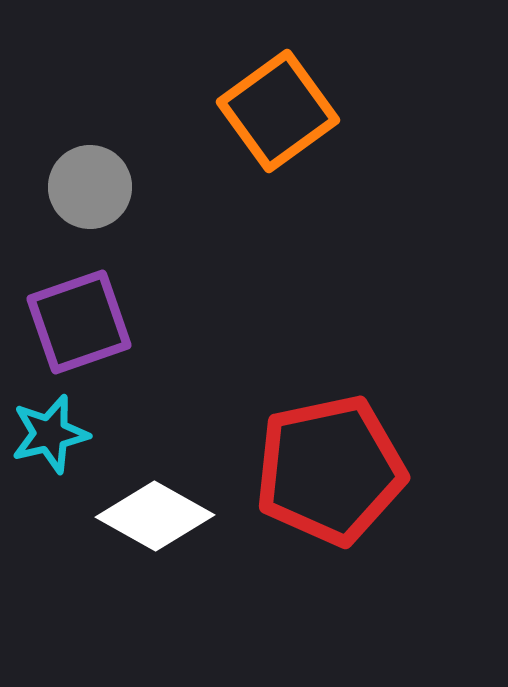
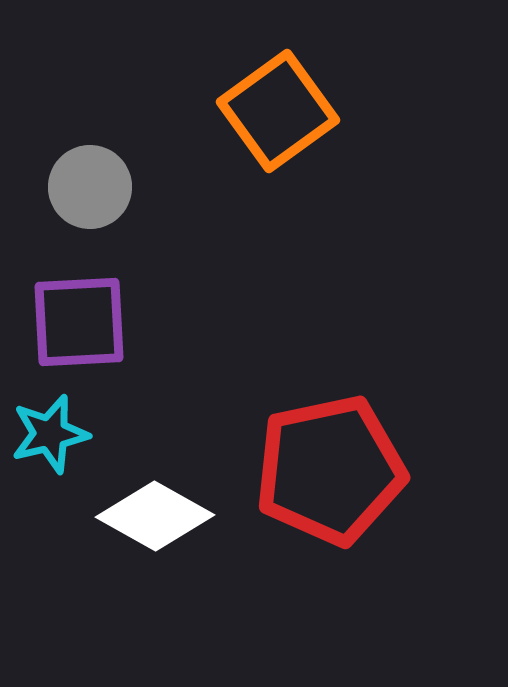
purple square: rotated 16 degrees clockwise
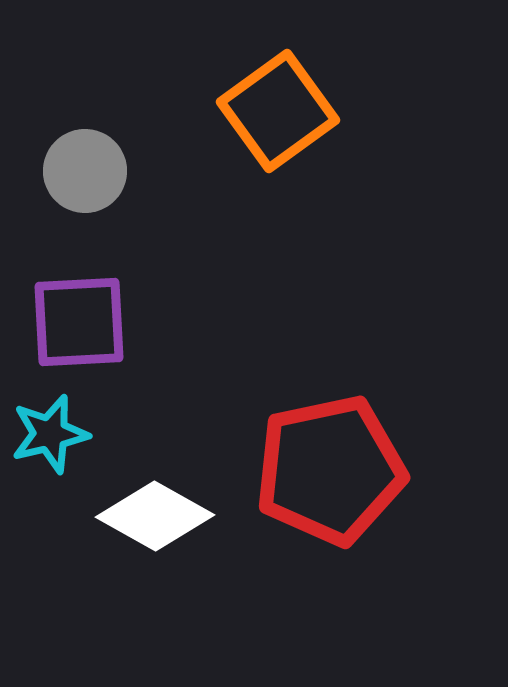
gray circle: moved 5 px left, 16 px up
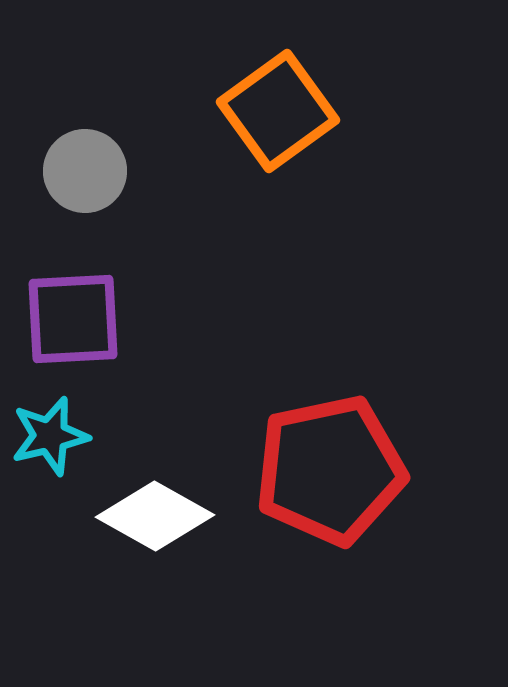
purple square: moved 6 px left, 3 px up
cyan star: moved 2 px down
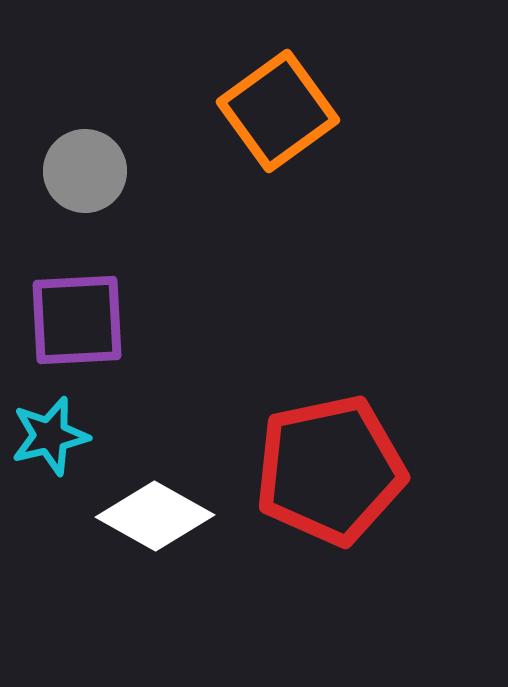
purple square: moved 4 px right, 1 px down
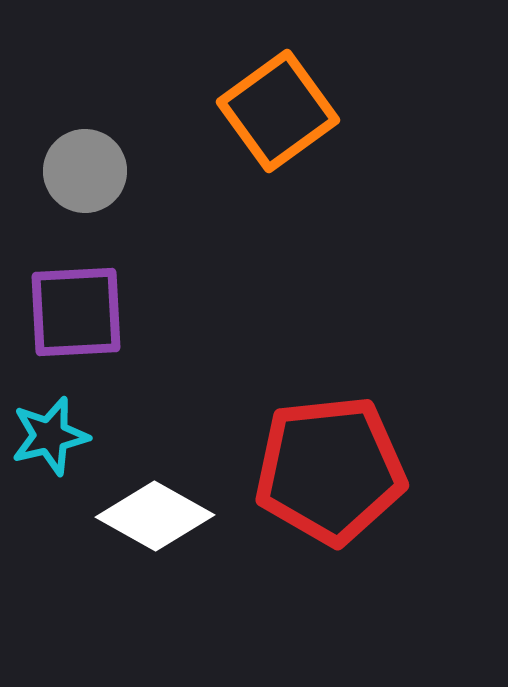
purple square: moved 1 px left, 8 px up
red pentagon: rotated 6 degrees clockwise
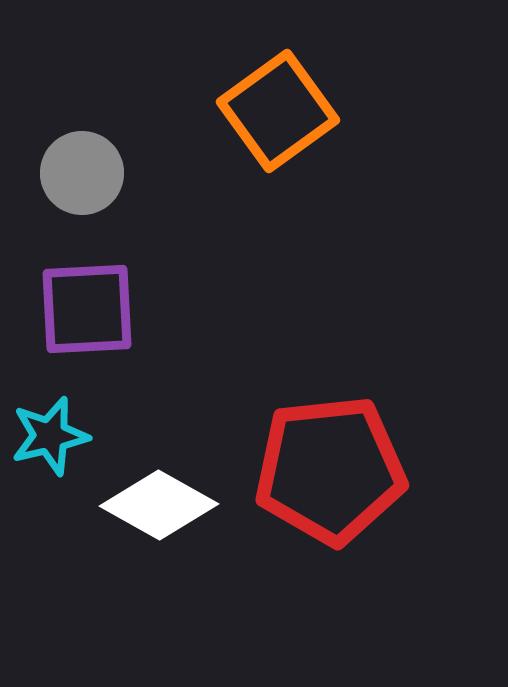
gray circle: moved 3 px left, 2 px down
purple square: moved 11 px right, 3 px up
white diamond: moved 4 px right, 11 px up
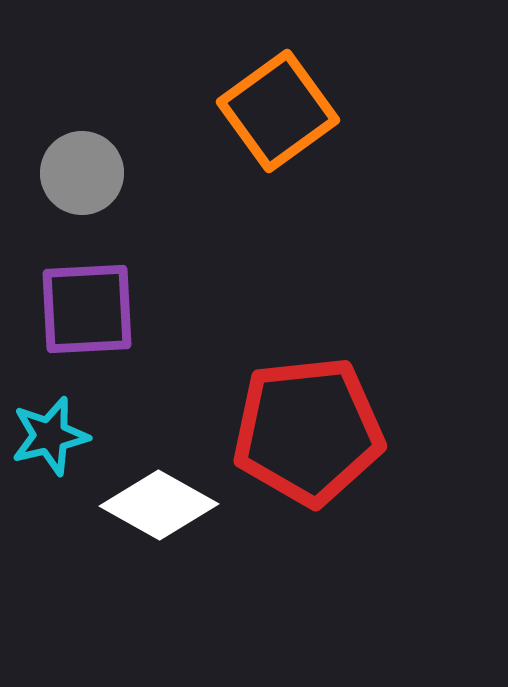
red pentagon: moved 22 px left, 39 px up
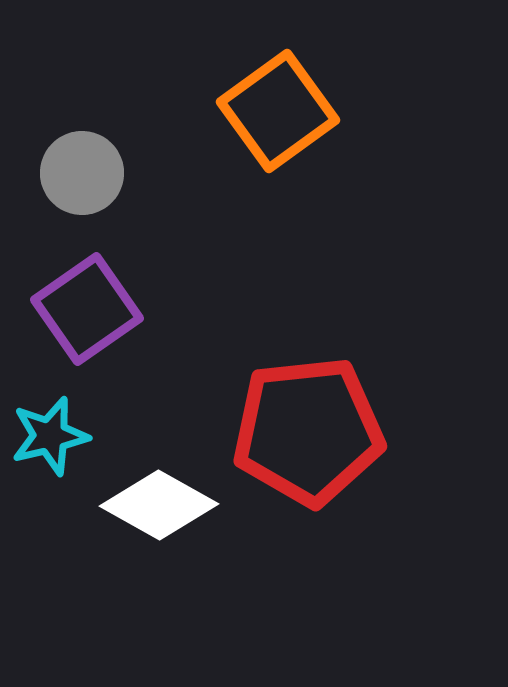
purple square: rotated 32 degrees counterclockwise
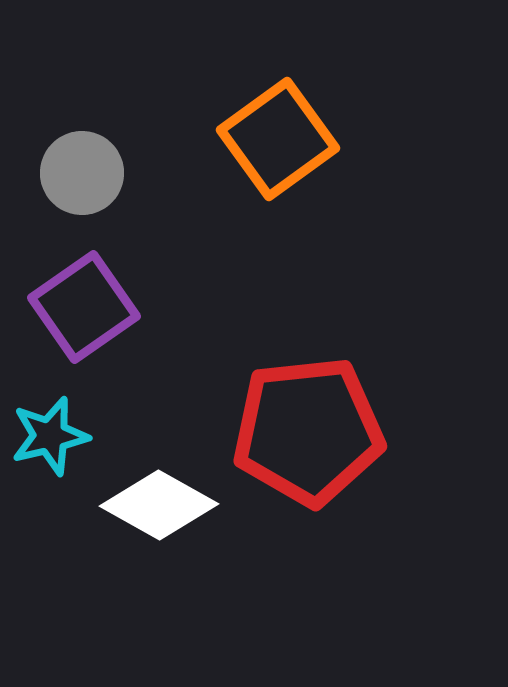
orange square: moved 28 px down
purple square: moved 3 px left, 2 px up
